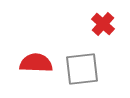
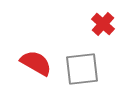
red semicircle: rotated 28 degrees clockwise
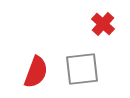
red semicircle: moved 9 px down; rotated 80 degrees clockwise
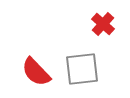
red semicircle: rotated 116 degrees clockwise
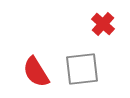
red semicircle: rotated 12 degrees clockwise
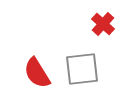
red semicircle: moved 1 px right, 1 px down
